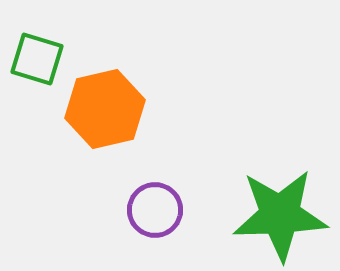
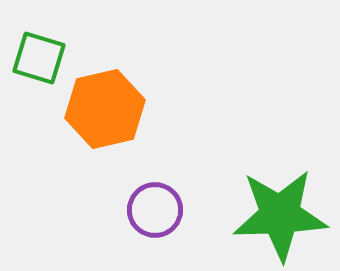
green square: moved 2 px right, 1 px up
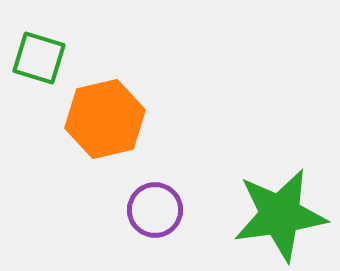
orange hexagon: moved 10 px down
green star: rotated 6 degrees counterclockwise
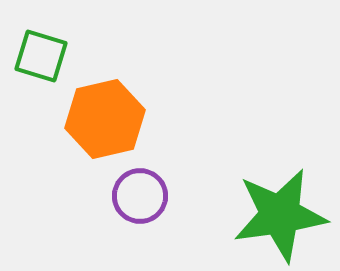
green square: moved 2 px right, 2 px up
purple circle: moved 15 px left, 14 px up
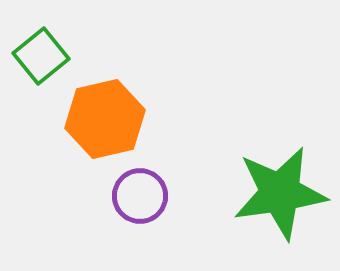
green square: rotated 34 degrees clockwise
green star: moved 22 px up
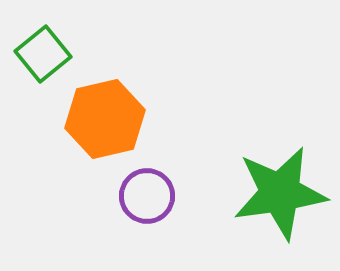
green square: moved 2 px right, 2 px up
purple circle: moved 7 px right
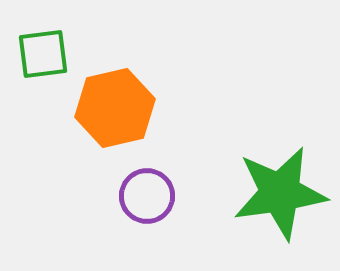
green square: rotated 32 degrees clockwise
orange hexagon: moved 10 px right, 11 px up
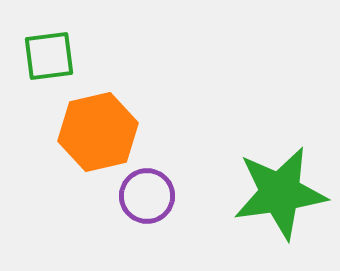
green square: moved 6 px right, 2 px down
orange hexagon: moved 17 px left, 24 px down
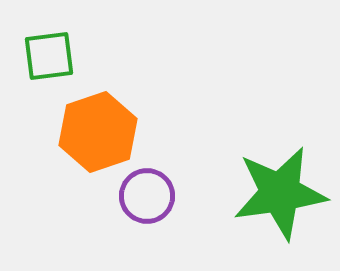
orange hexagon: rotated 6 degrees counterclockwise
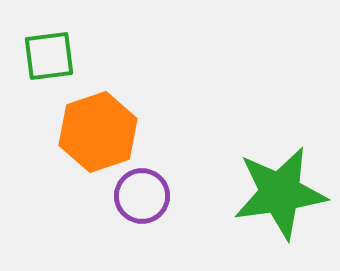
purple circle: moved 5 px left
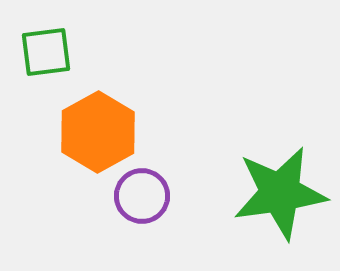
green square: moved 3 px left, 4 px up
orange hexagon: rotated 10 degrees counterclockwise
